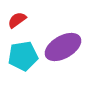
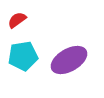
purple ellipse: moved 6 px right, 13 px down
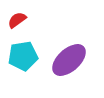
purple ellipse: rotated 12 degrees counterclockwise
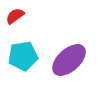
red semicircle: moved 2 px left, 4 px up
